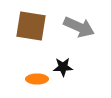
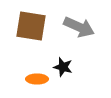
black star: rotated 18 degrees clockwise
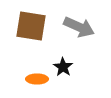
black star: rotated 18 degrees clockwise
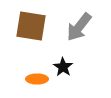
gray arrow: rotated 104 degrees clockwise
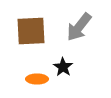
brown square: moved 5 px down; rotated 12 degrees counterclockwise
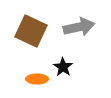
gray arrow: rotated 140 degrees counterclockwise
brown square: rotated 28 degrees clockwise
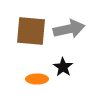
gray arrow: moved 10 px left, 2 px down
brown square: rotated 20 degrees counterclockwise
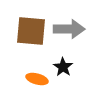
gray arrow: rotated 12 degrees clockwise
orange ellipse: rotated 15 degrees clockwise
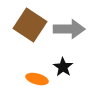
brown square: moved 1 px left, 6 px up; rotated 28 degrees clockwise
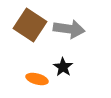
gray arrow: rotated 8 degrees clockwise
